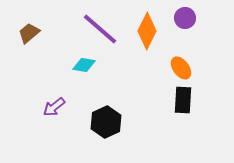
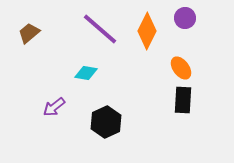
cyan diamond: moved 2 px right, 8 px down
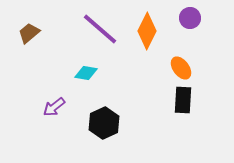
purple circle: moved 5 px right
black hexagon: moved 2 px left, 1 px down
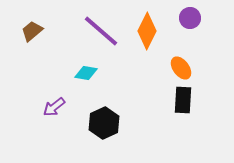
purple line: moved 1 px right, 2 px down
brown trapezoid: moved 3 px right, 2 px up
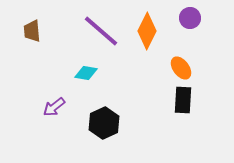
brown trapezoid: rotated 55 degrees counterclockwise
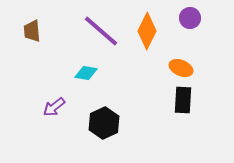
orange ellipse: rotated 30 degrees counterclockwise
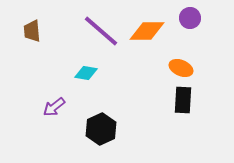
orange diamond: rotated 63 degrees clockwise
black hexagon: moved 3 px left, 6 px down
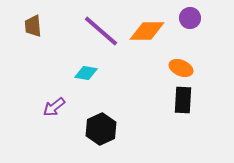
brown trapezoid: moved 1 px right, 5 px up
